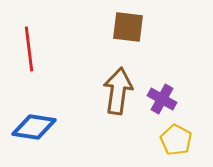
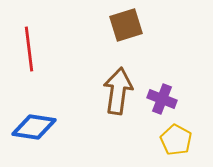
brown square: moved 2 px left, 2 px up; rotated 24 degrees counterclockwise
purple cross: rotated 8 degrees counterclockwise
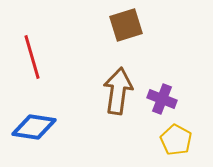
red line: moved 3 px right, 8 px down; rotated 9 degrees counterclockwise
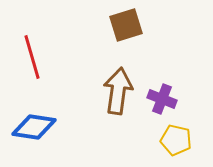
yellow pentagon: rotated 16 degrees counterclockwise
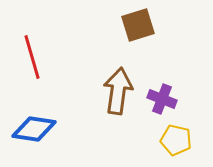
brown square: moved 12 px right
blue diamond: moved 2 px down
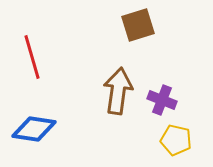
purple cross: moved 1 px down
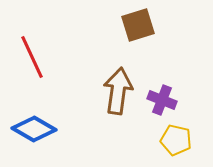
red line: rotated 9 degrees counterclockwise
blue diamond: rotated 21 degrees clockwise
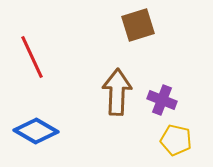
brown arrow: moved 1 px left, 1 px down; rotated 6 degrees counterclockwise
blue diamond: moved 2 px right, 2 px down
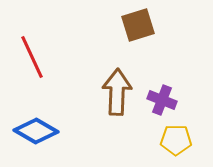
yellow pentagon: rotated 12 degrees counterclockwise
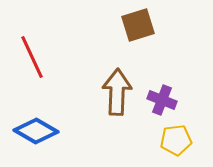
yellow pentagon: rotated 8 degrees counterclockwise
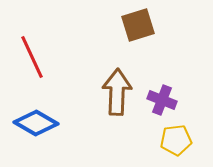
blue diamond: moved 8 px up
